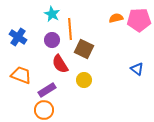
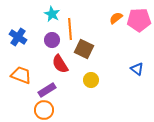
orange semicircle: rotated 24 degrees counterclockwise
yellow circle: moved 7 px right
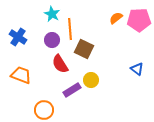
purple rectangle: moved 25 px right
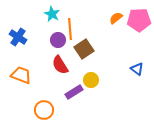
purple circle: moved 6 px right
brown square: rotated 30 degrees clockwise
red semicircle: moved 1 px down
purple rectangle: moved 2 px right, 2 px down
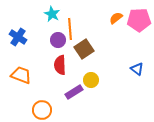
red semicircle: rotated 30 degrees clockwise
orange circle: moved 2 px left
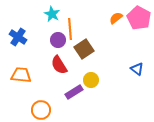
pink pentagon: moved 2 px up; rotated 30 degrees clockwise
red semicircle: moved 1 px left; rotated 30 degrees counterclockwise
orange trapezoid: rotated 15 degrees counterclockwise
orange circle: moved 1 px left
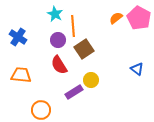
cyan star: moved 3 px right
orange line: moved 3 px right, 3 px up
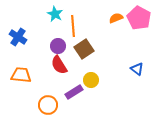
orange semicircle: rotated 16 degrees clockwise
purple circle: moved 6 px down
orange circle: moved 7 px right, 5 px up
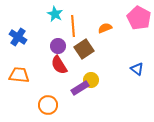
orange semicircle: moved 11 px left, 10 px down
orange trapezoid: moved 2 px left
purple rectangle: moved 6 px right, 4 px up
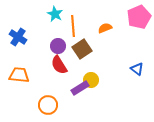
pink pentagon: moved 1 px up; rotated 20 degrees clockwise
brown square: moved 2 px left
